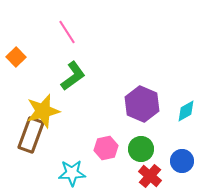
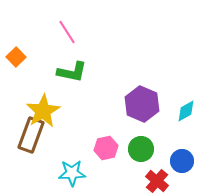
green L-shape: moved 1 px left, 4 px up; rotated 48 degrees clockwise
yellow star: rotated 16 degrees counterclockwise
red cross: moved 7 px right, 5 px down
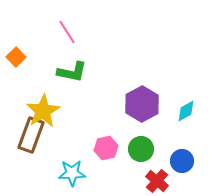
purple hexagon: rotated 8 degrees clockwise
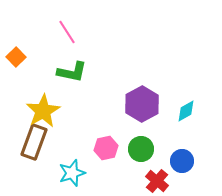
brown rectangle: moved 3 px right, 7 px down
cyan star: rotated 16 degrees counterclockwise
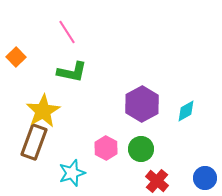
pink hexagon: rotated 20 degrees counterclockwise
blue circle: moved 23 px right, 17 px down
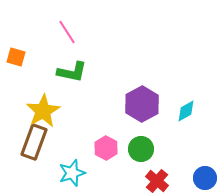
orange square: rotated 30 degrees counterclockwise
